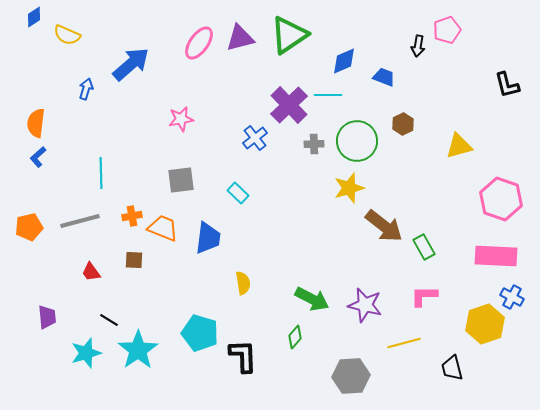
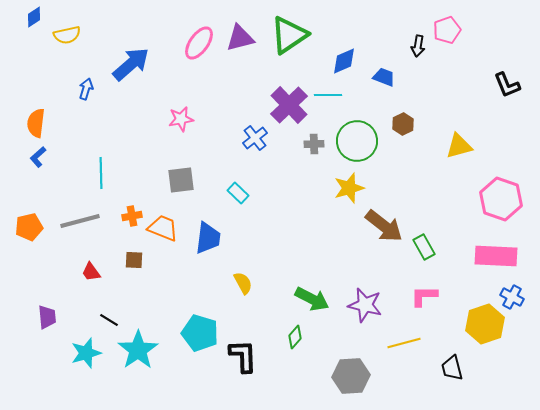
yellow semicircle at (67, 35): rotated 36 degrees counterclockwise
black L-shape at (507, 85): rotated 8 degrees counterclockwise
yellow semicircle at (243, 283): rotated 20 degrees counterclockwise
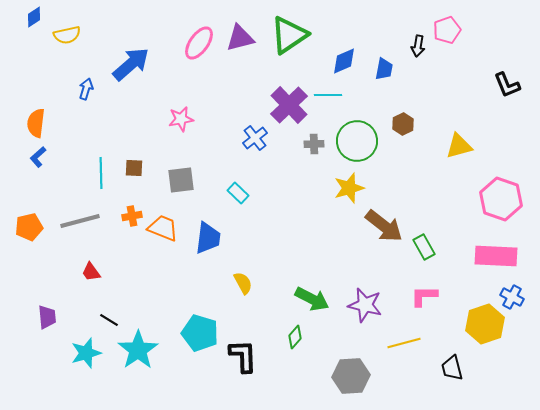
blue trapezoid at (384, 77): moved 8 px up; rotated 80 degrees clockwise
brown square at (134, 260): moved 92 px up
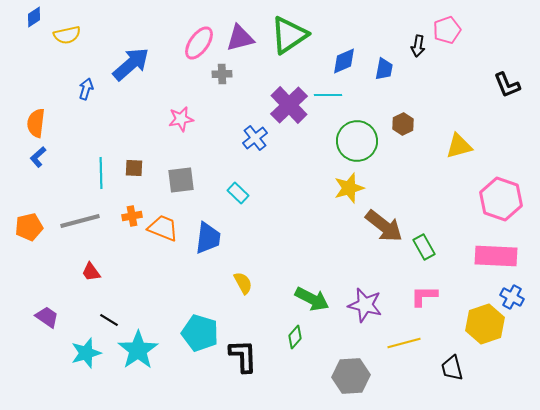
gray cross at (314, 144): moved 92 px left, 70 px up
purple trapezoid at (47, 317): rotated 50 degrees counterclockwise
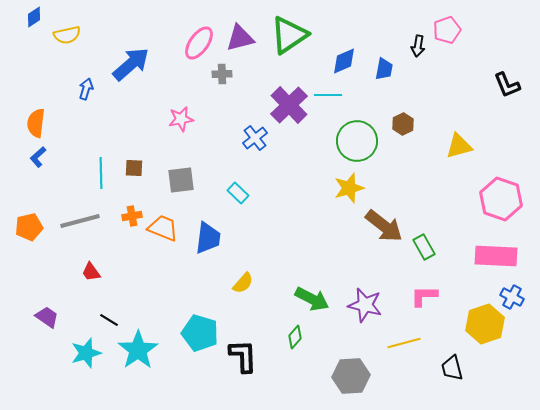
yellow semicircle at (243, 283): rotated 70 degrees clockwise
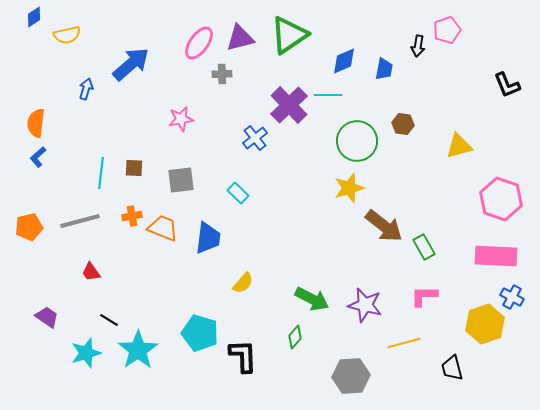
brown hexagon at (403, 124): rotated 25 degrees counterclockwise
cyan line at (101, 173): rotated 8 degrees clockwise
